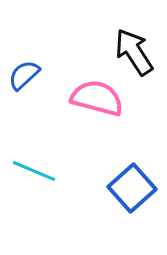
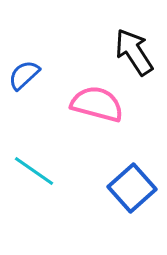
pink semicircle: moved 6 px down
cyan line: rotated 12 degrees clockwise
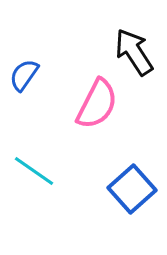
blue semicircle: rotated 12 degrees counterclockwise
pink semicircle: rotated 102 degrees clockwise
blue square: moved 1 px down
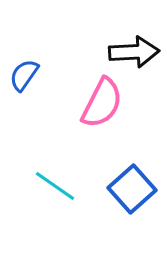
black arrow: rotated 120 degrees clockwise
pink semicircle: moved 5 px right, 1 px up
cyan line: moved 21 px right, 15 px down
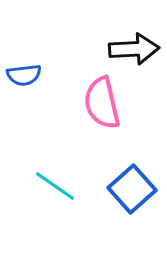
black arrow: moved 3 px up
blue semicircle: rotated 132 degrees counterclockwise
pink semicircle: rotated 140 degrees clockwise
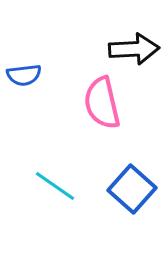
blue square: rotated 6 degrees counterclockwise
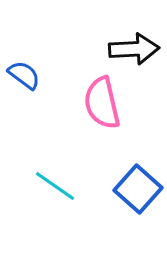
blue semicircle: rotated 136 degrees counterclockwise
blue square: moved 6 px right
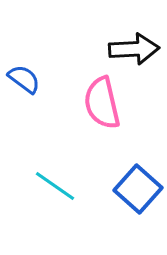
blue semicircle: moved 4 px down
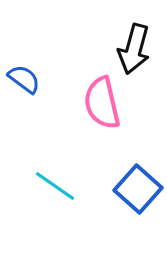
black arrow: rotated 108 degrees clockwise
